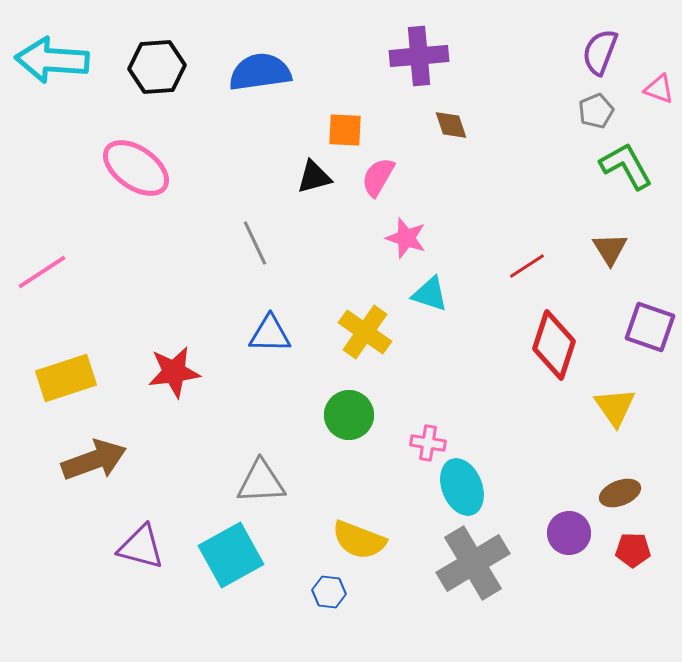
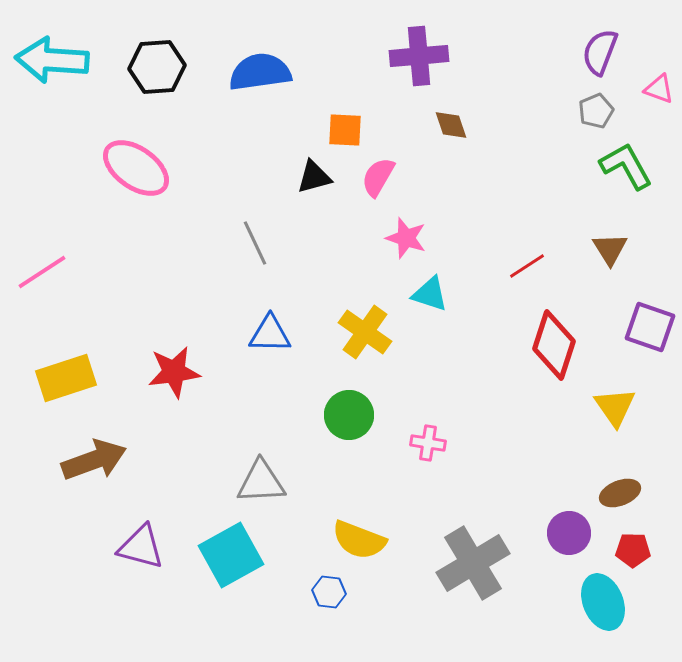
cyan ellipse: moved 141 px right, 115 px down
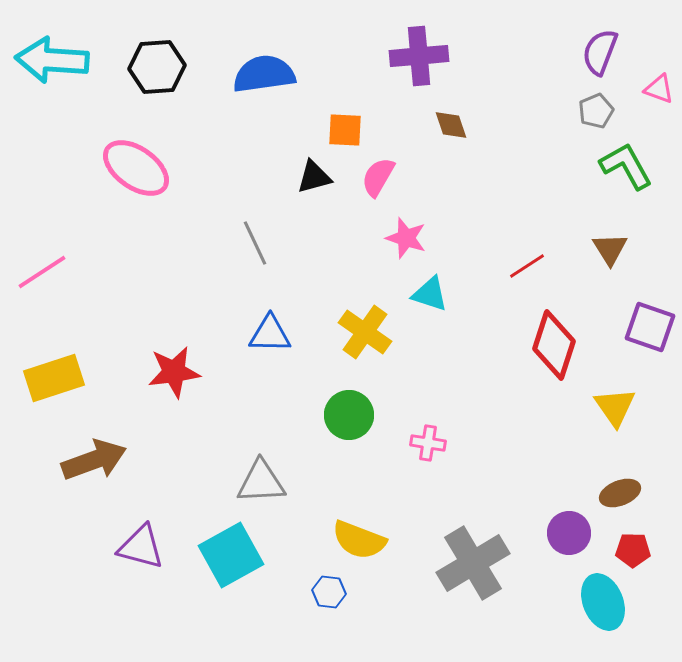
blue semicircle: moved 4 px right, 2 px down
yellow rectangle: moved 12 px left
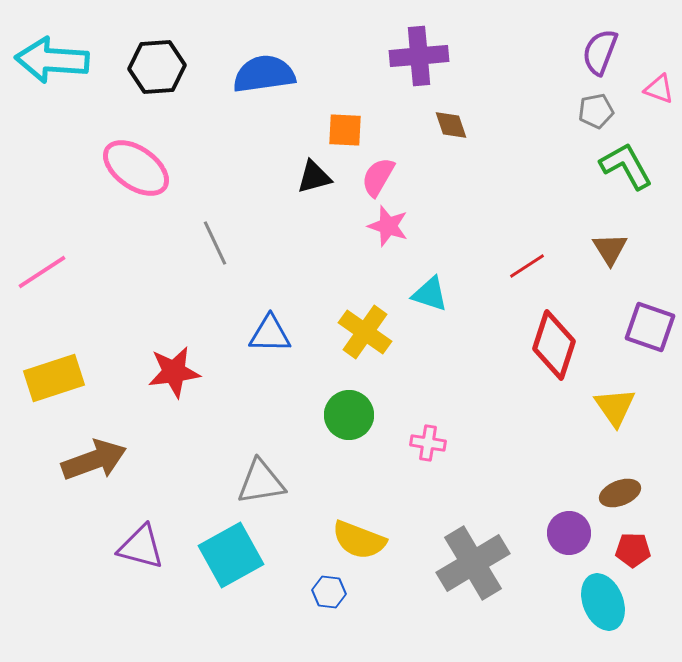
gray pentagon: rotated 12 degrees clockwise
pink star: moved 18 px left, 12 px up
gray line: moved 40 px left
gray triangle: rotated 6 degrees counterclockwise
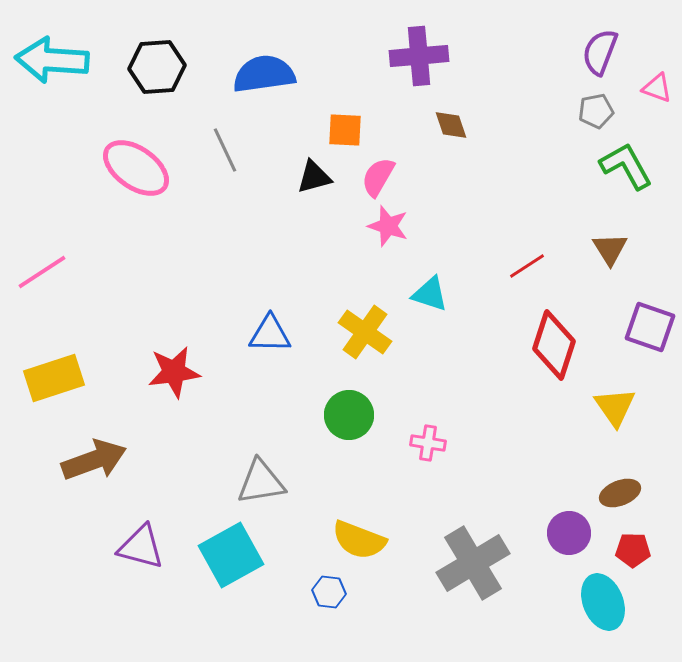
pink triangle: moved 2 px left, 1 px up
gray line: moved 10 px right, 93 px up
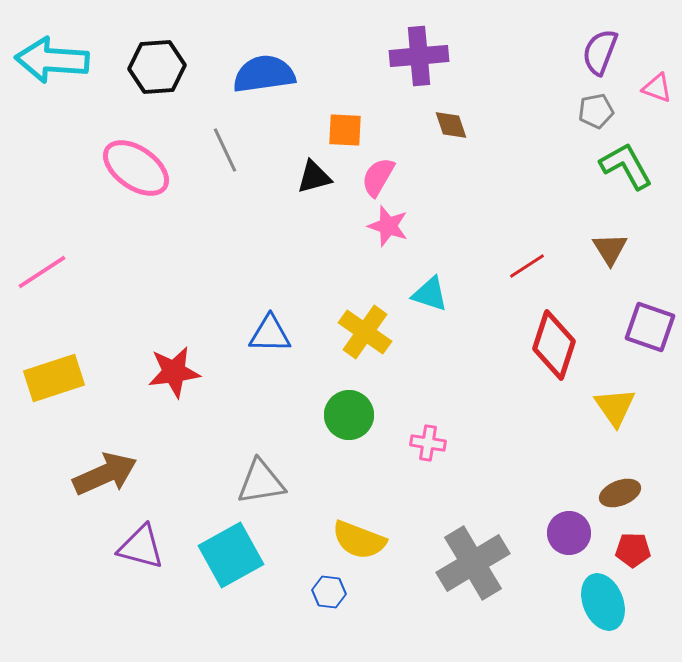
brown arrow: moved 11 px right, 14 px down; rotated 4 degrees counterclockwise
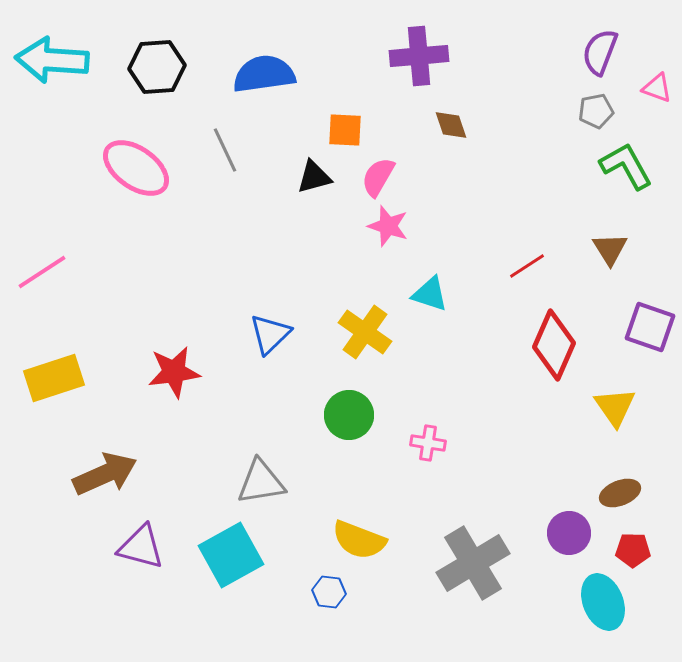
blue triangle: rotated 45 degrees counterclockwise
red diamond: rotated 6 degrees clockwise
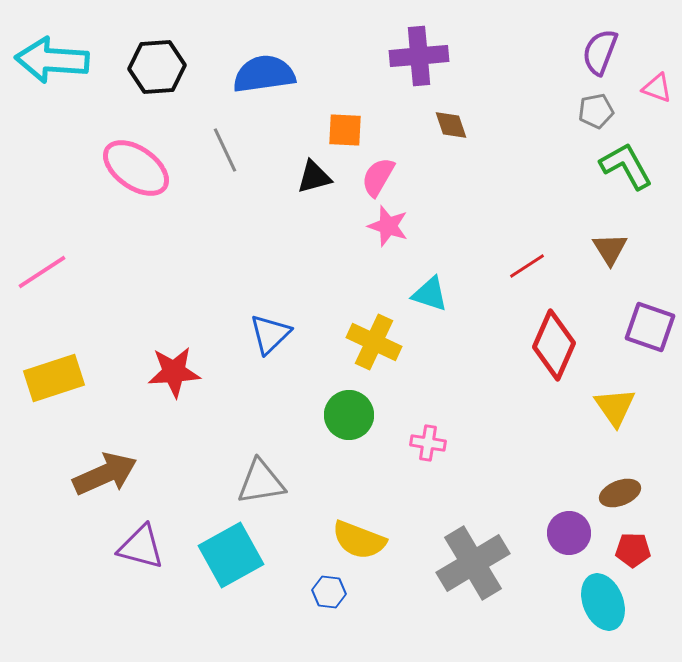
yellow cross: moved 9 px right, 10 px down; rotated 10 degrees counterclockwise
red star: rotated 4 degrees clockwise
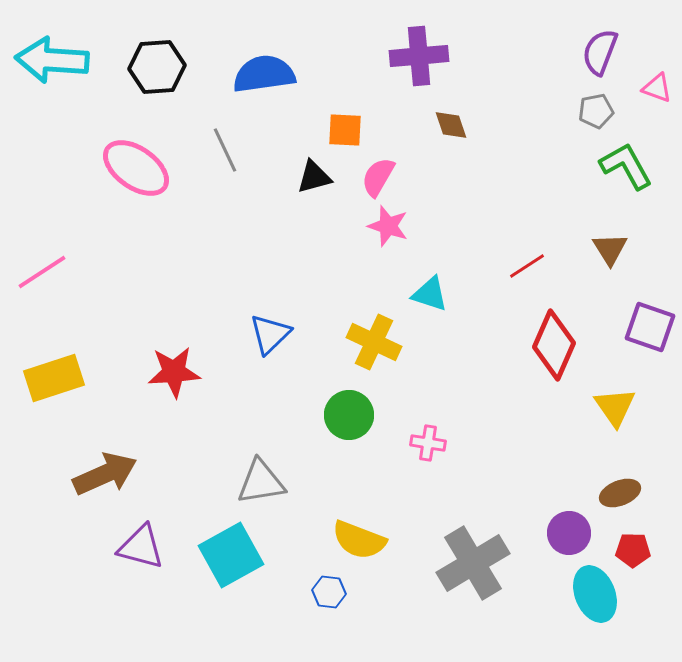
cyan ellipse: moved 8 px left, 8 px up
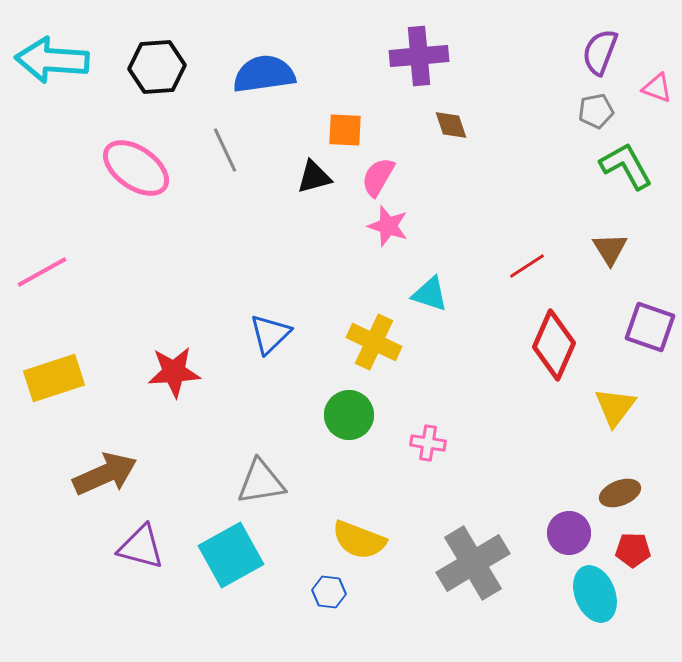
pink line: rotated 4 degrees clockwise
yellow triangle: rotated 12 degrees clockwise
